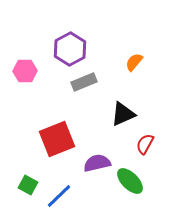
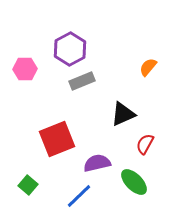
orange semicircle: moved 14 px right, 5 px down
pink hexagon: moved 2 px up
gray rectangle: moved 2 px left, 1 px up
green ellipse: moved 4 px right, 1 px down
green square: rotated 12 degrees clockwise
blue line: moved 20 px right
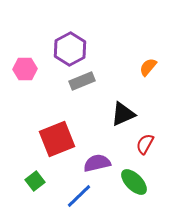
green square: moved 7 px right, 4 px up; rotated 12 degrees clockwise
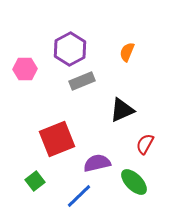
orange semicircle: moved 21 px left, 15 px up; rotated 18 degrees counterclockwise
black triangle: moved 1 px left, 4 px up
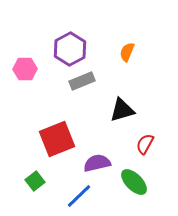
black triangle: rotated 8 degrees clockwise
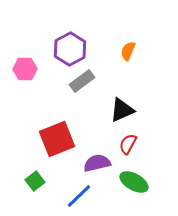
orange semicircle: moved 1 px right, 1 px up
gray rectangle: rotated 15 degrees counterclockwise
black triangle: rotated 8 degrees counterclockwise
red semicircle: moved 17 px left
green ellipse: rotated 16 degrees counterclockwise
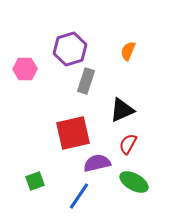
purple hexagon: rotated 12 degrees clockwise
gray rectangle: moved 4 px right; rotated 35 degrees counterclockwise
red square: moved 16 px right, 6 px up; rotated 9 degrees clockwise
green square: rotated 18 degrees clockwise
blue line: rotated 12 degrees counterclockwise
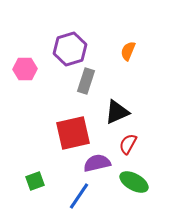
black triangle: moved 5 px left, 2 px down
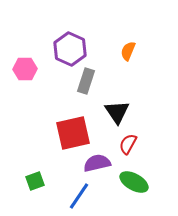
purple hexagon: rotated 20 degrees counterclockwise
black triangle: rotated 40 degrees counterclockwise
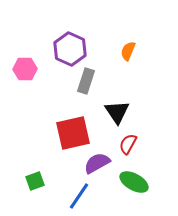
purple semicircle: rotated 16 degrees counterclockwise
